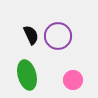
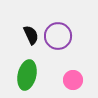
green ellipse: rotated 28 degrees clockwise
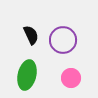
purple circle: moved 5 px right, 4 px down
pink circle: moved 2 px left, 2 px up
